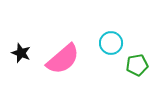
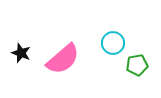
cyan circle: moved 2 px right
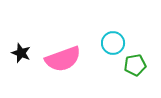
pink semicircle: rotated 21 degrees clockwise
green pentagon: moved 2 px left
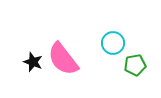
black star: moved 12 px right, 9 px down
pink semicircle: rotated 72 degrees clockwise
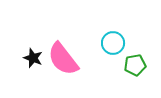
black star: moved 4 px up
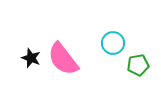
black star: moved 2 px left
green pentagon: moved 3 px right
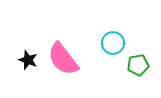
black star: moved 3 px left, 2 px down
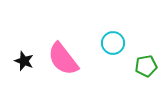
black star: moved 4 px left, 1 px down
green pentagon: moved 8 px right, 1 px down
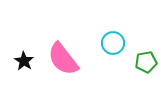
black star: rotated 12 degrees clockwise
green pentagon: moved 4 px up
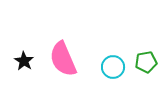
cyan circle: moved 24 px down
pink semicircle: rotated 15 degrees clockwise
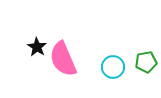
black star: moved 13 px right, 14 px up
